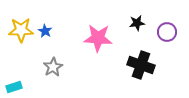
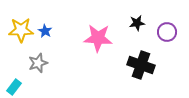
gray star: moved 15 px left, 4 px up; rotated 12 degrees clockwise
cyan rectangle: rotated 35 degrees counterclockwise
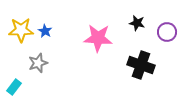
black star: rotated 21 degrees clockwise
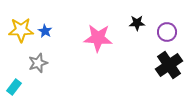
black star: rotated 14 degrees counterclockwise
black cross: moved 28 px right; rotated 36 degrees clockwise
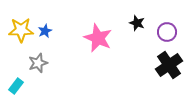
black star: rotated 21 degrees clockwise
blue star: rotated 16 degrees clockwise
pink star: rotated 20 degrees clockwise
cyan rectangle: moved 2 px right, 1 px up
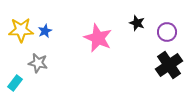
gray star: rotated 30 degrees clockwise
cyan rectangle: moved 1 px left, 3 px up
